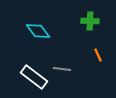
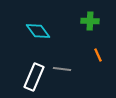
white rectangle: rotated 76 degrees clockwise
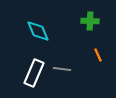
cyan diamond: rotated 15 degrees clockwise
white rectangle: moved 4 px up
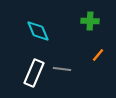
orange line: rotated 64 degrees clockwise
